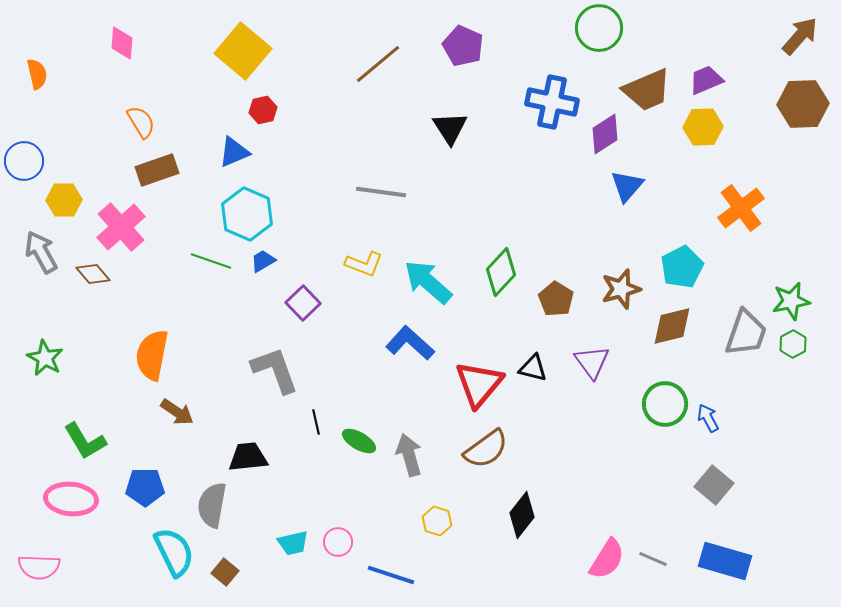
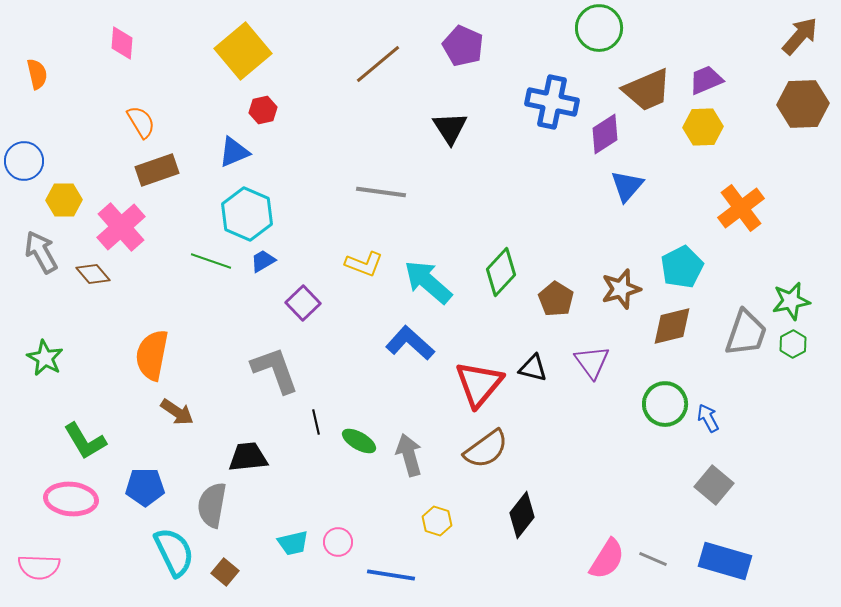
yellow square at (243, 51): rotated 10 degrees clockwise
blue line at (391, 575): rotated 9 degrees counterclockwise
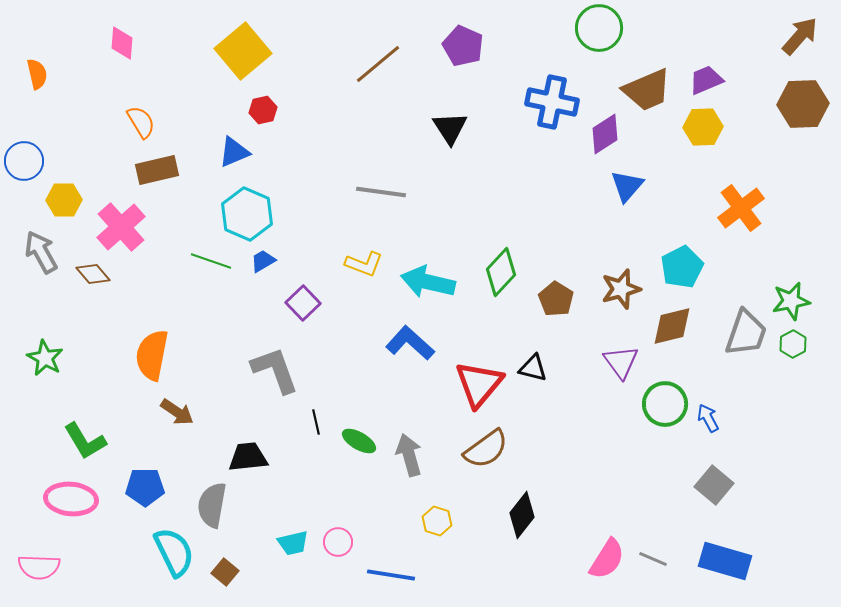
brown rectangle at (157, 170): rotated 6 degrees clockwise
cyan arrow at (428, 282): rotated 28 degrees counterclockwise
purple triangle at (592, 362): moved 29 px right
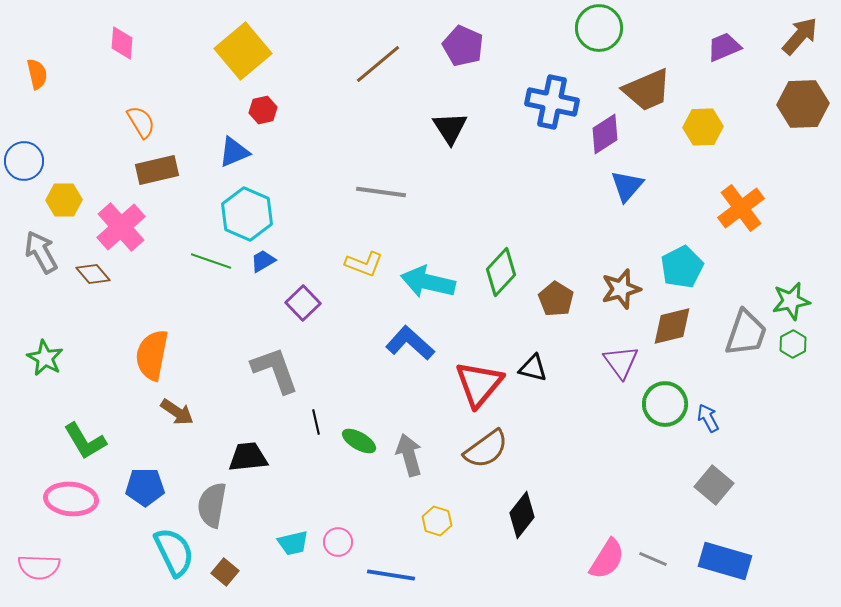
purple trapezoid at (706, 80): moved 18 px right, 33 px up
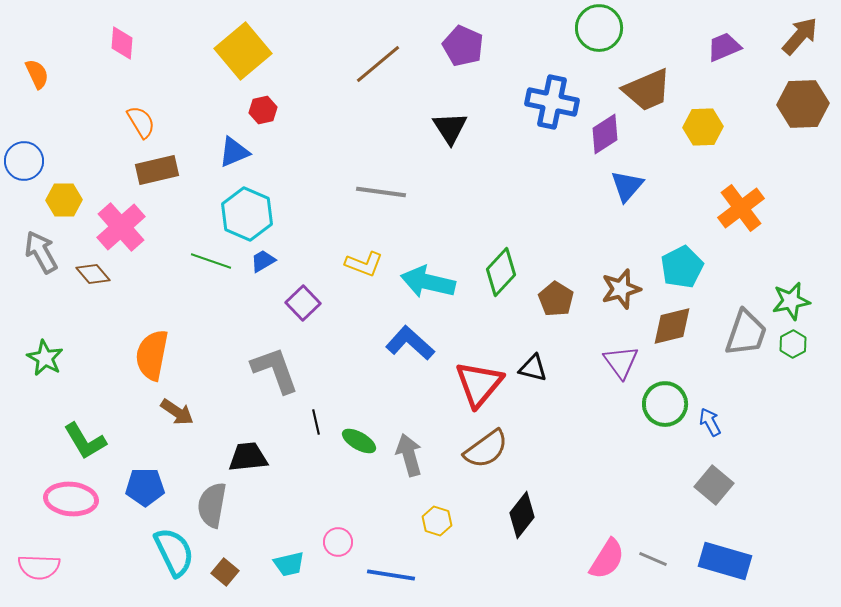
orange semicircle at (37, 74): rotated 12 degrees counterclockwise
blue arrow at (708, 418): moved 2 px right, 4 px down
cyan trapezoid at (293, 543): moved 4 px left, 21 px down
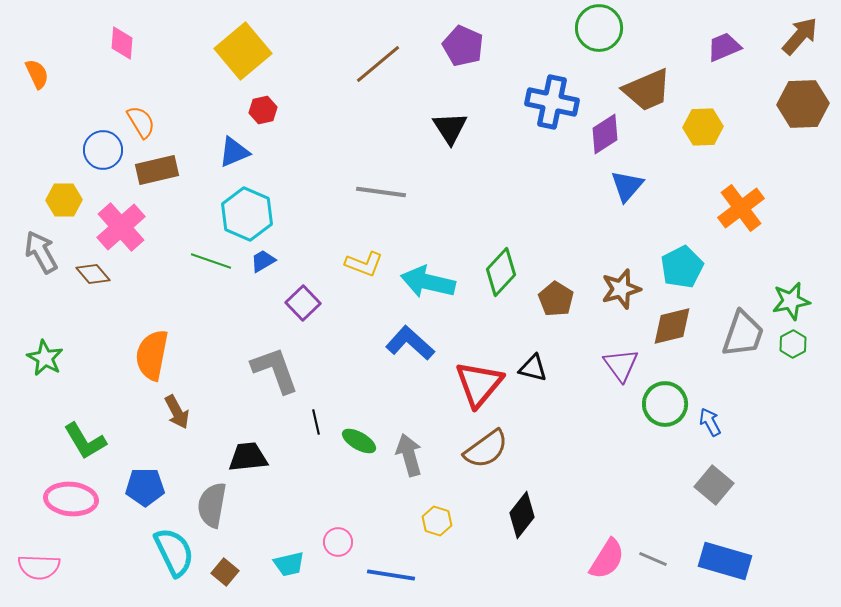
blue circle at (24, 161): moved 79 px right, 11 px up
gray trapezoid at (746, 333): moved 3 px left, 1 px down
purple triangle at (621, 362): moved 3 px down
brown arrow at (177, 412): rotated 28 degrees clockwise
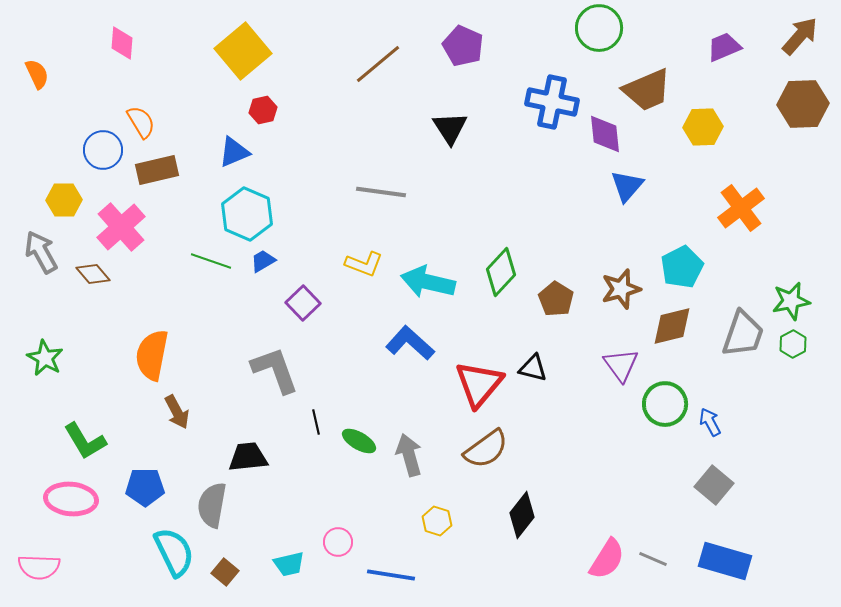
purple diamond at (605, 134): rotated 63 degrees counterclockwise
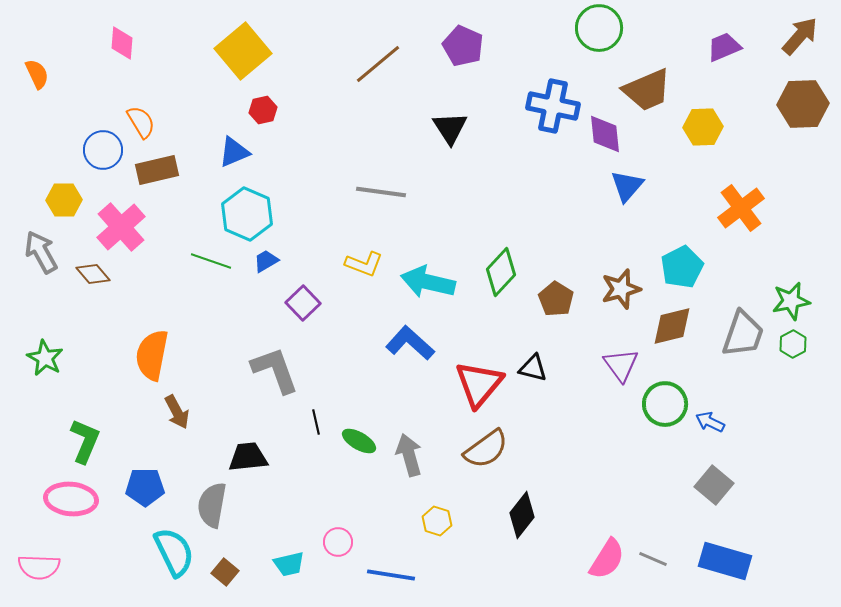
blue cross at (552, 102): moved 1 px right, 4 px down
blue trapezoid at (263, 261): moved 3 px right
blue arrow at (710, 422): rotated 36 degrees counterclockwise
green L-shape at (85, 441): rotated 126 degrees counterclockwise
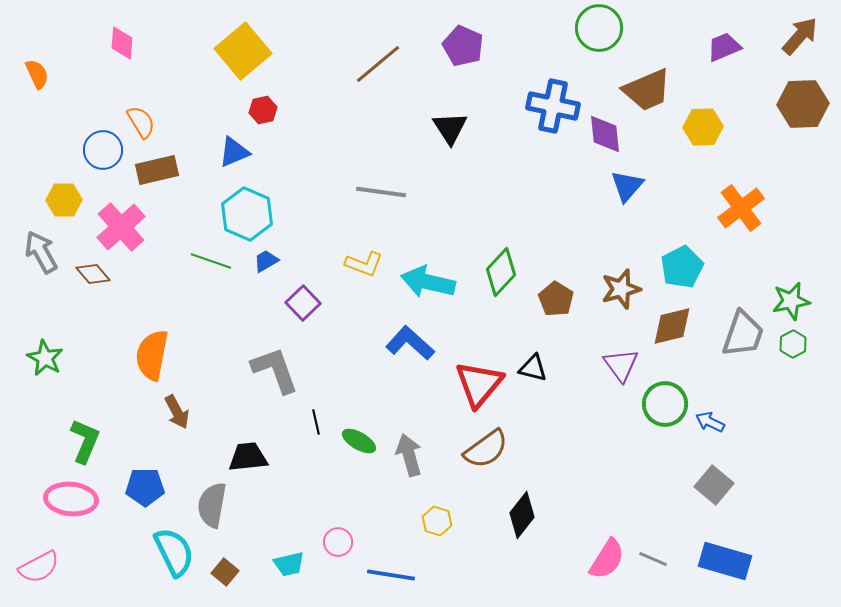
pink semicircle at (39, 567): rotated 30 degrees counterclockwise
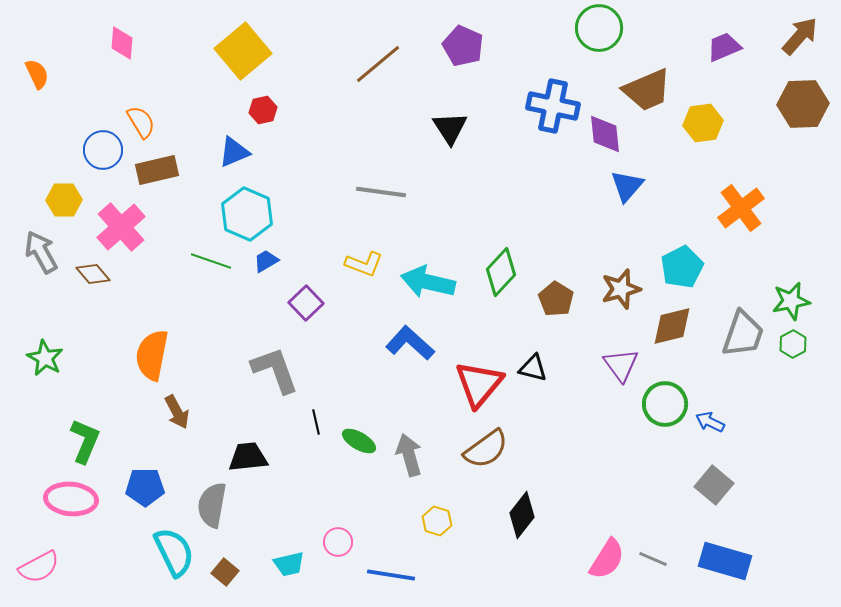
yellow hexagon at (703, 127): moved 4 px up; rotated 6 degrees counterclockwise
purple square at (303, 303): moved 3 px right
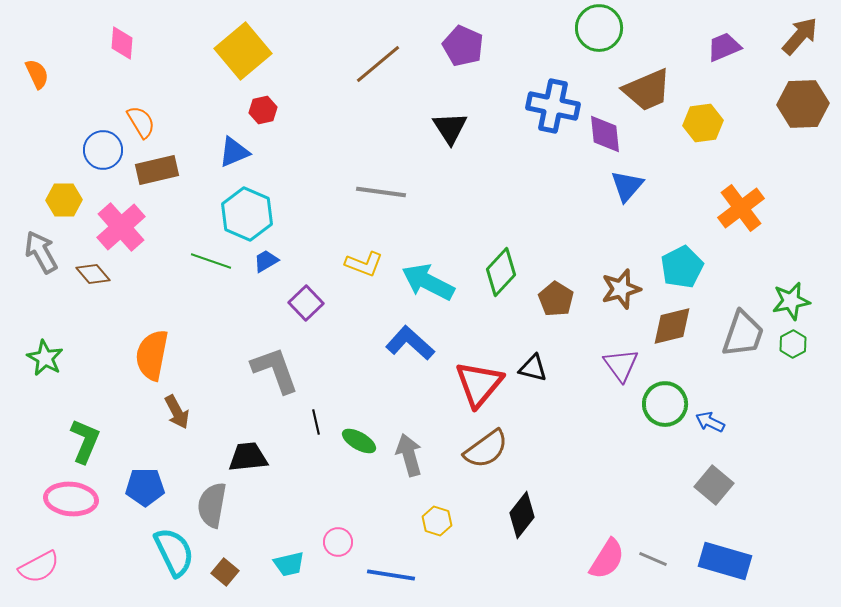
cyan arrow at (428, 282): rotated 14 degrees clockwise
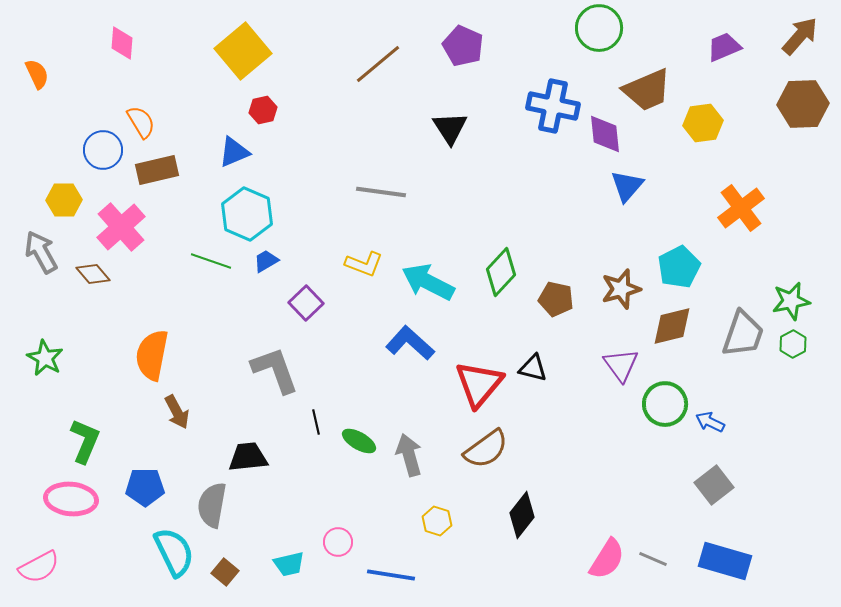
cyan pentagon at (682, 267): moved 3 px left
brown pentagon at (556, 299): rotated 20 degrees counterclockwise
gray square at (714, 485): rotated 12 degrees clockwise
